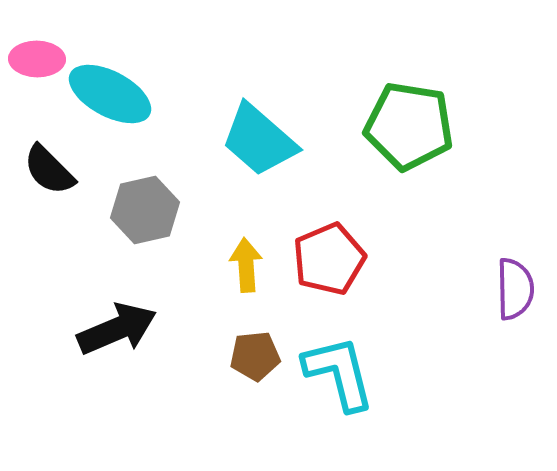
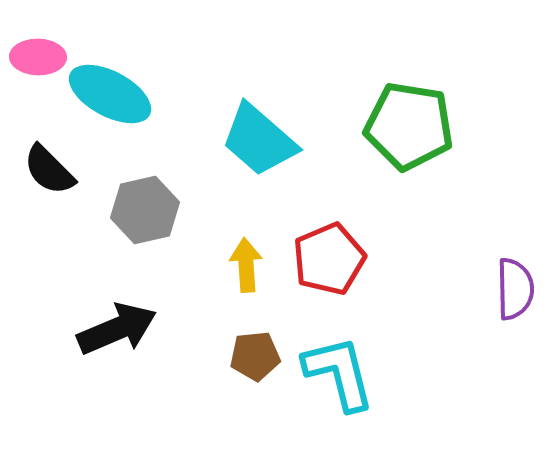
pink ellipse: moved 1 px right, 2 px up
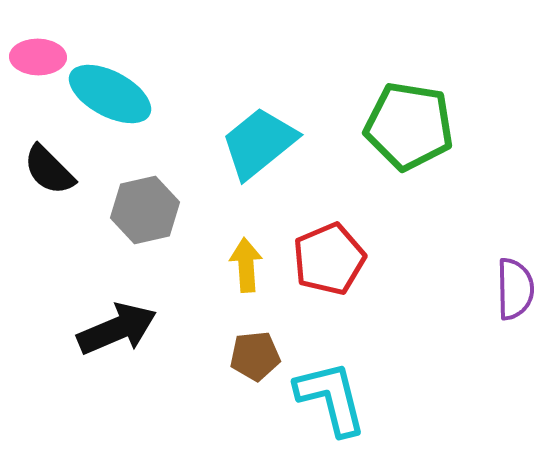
cyan trapezoid: moved 3 px down; rotated 100 degrees clockwise
cyan L-shape: moved 8 px left, 25 px down
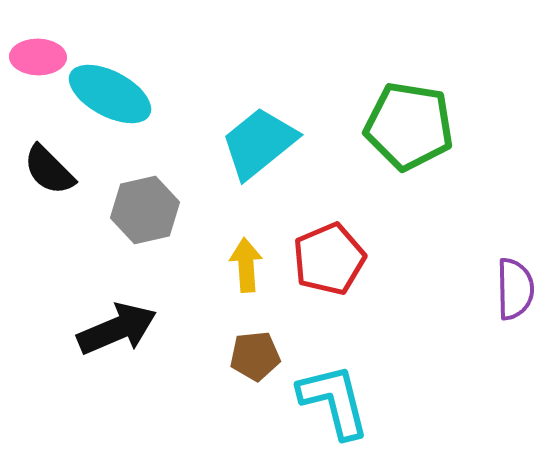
cyan L-shape: moved 3 px right, 3 px down
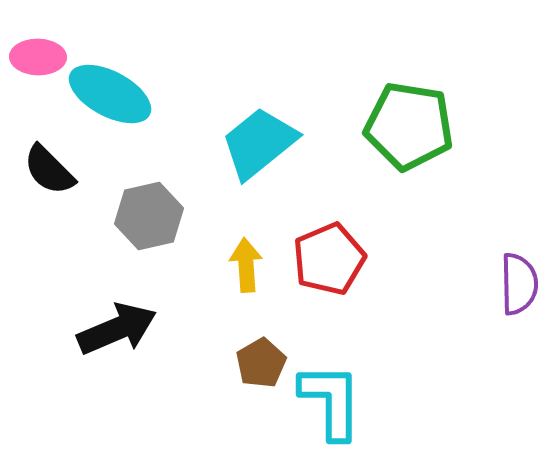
gray hexagon: moved 4 px right, 6 px down
purple semicircle: moved 4 px right, 5 px up
brown pentagon: moved 6 px right, 7 px down; rotated 24 degrees counterclockwise
cyan L-shape: moved 3 px left; rotated 14 degrees clockwise
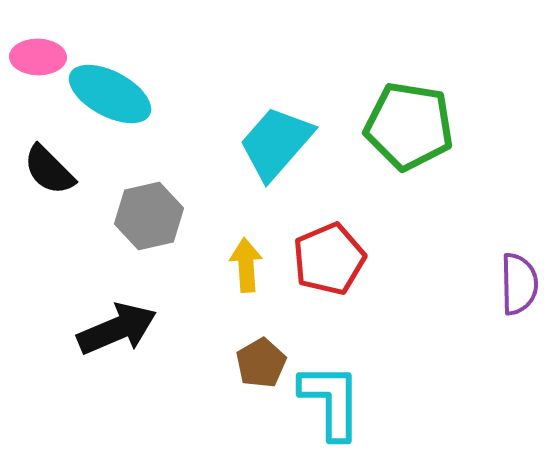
cyan trapezoid: moved 17 px right; rotated 10 degrees counterclockwise
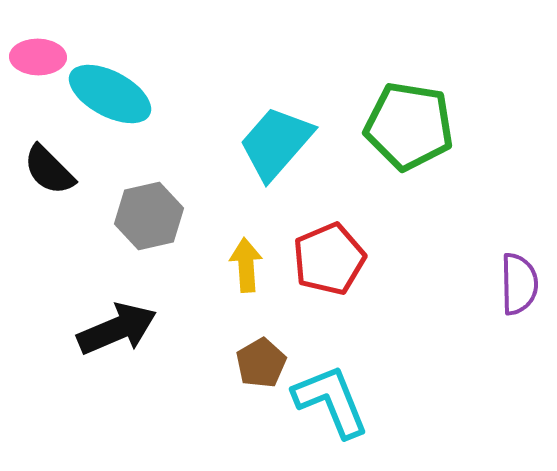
cyan L-shape: rotated 22 degrees counterclockwise
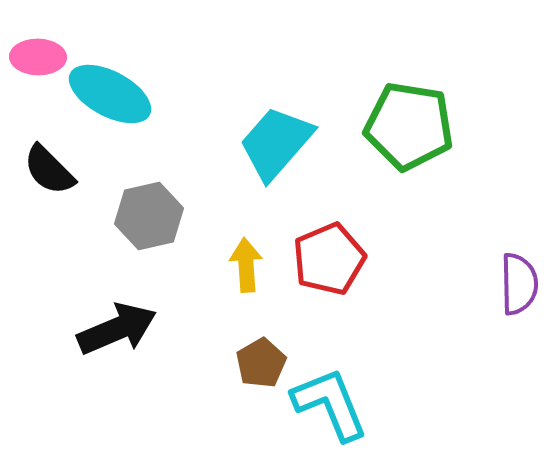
cyan L-shape: moved 1 px left, 3 px down
